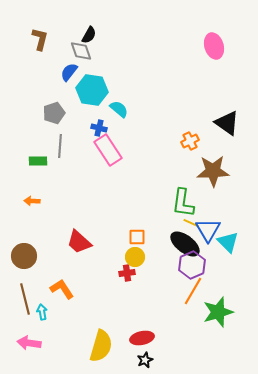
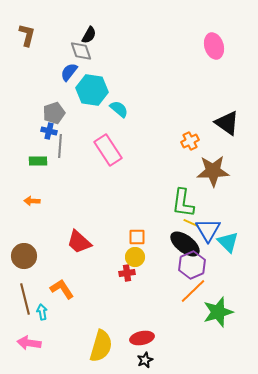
brown L-shape: moved 13 px left, 4 px up
blue cross: moved 50 px left, 3 px down
orange line: rotated 16 degrees clockwise
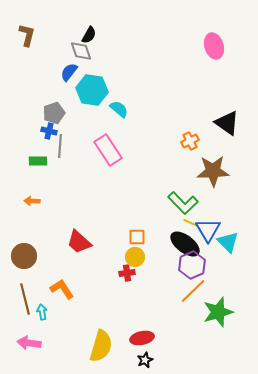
green L-shape: rotated 52 degrees counterclockwise
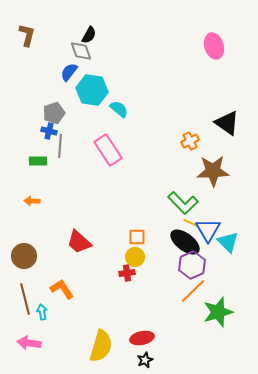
black ellipse: moved 2 px up
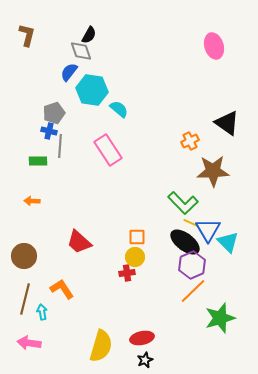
brown line: rotated 28 degrees clockwise
green star: moved 2 px right, 6 px down
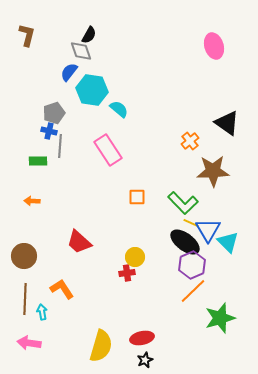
orange cross: rotated 12 degrees counterclockwise
orange square: moved 40 px up
brown line: rotated 12 degrees counterclockwise
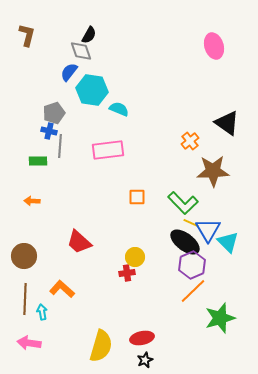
cyan semicircle: rotated 18 degrees counterclockwise
pink rectangle: rotated 64 degrees counterclockwise
orange L-shape: rotated 15 degrees counterclockwise
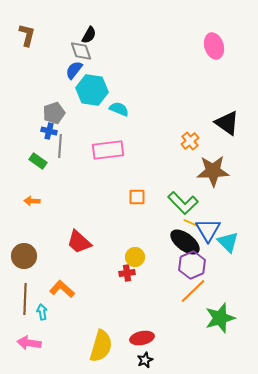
blue semicircle: moved 5 px right, 2 px up
green rectangle: rotated 36 degrees clockwise
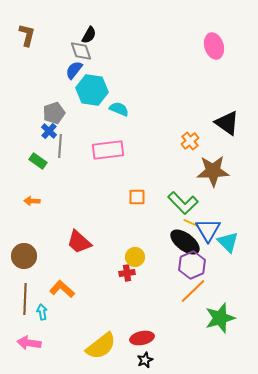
blue cross: rotated 28 degrees clockwise
yellow semicircle: rotated 36 degrees clockwise
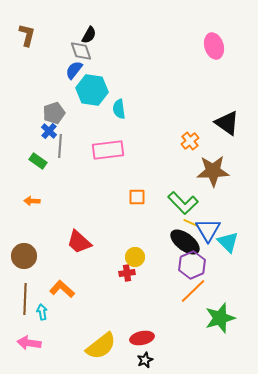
cyan semicircle: rotated 120 degrees counterclockwise
